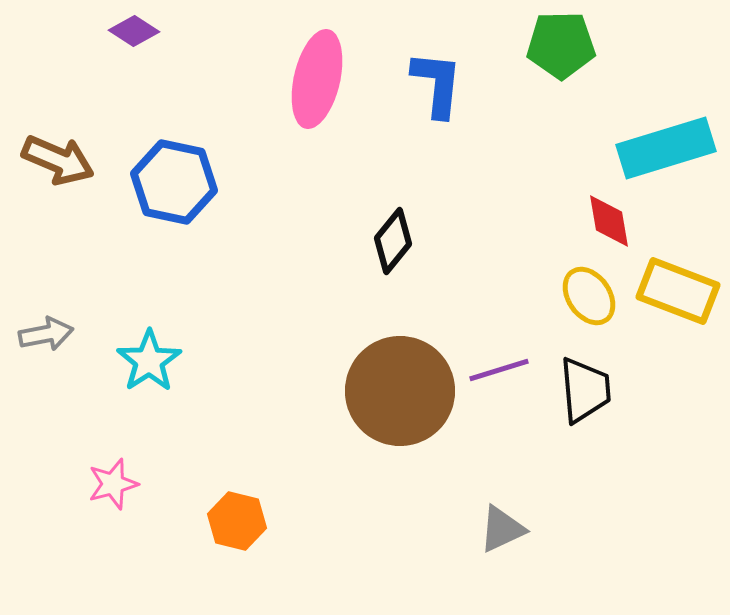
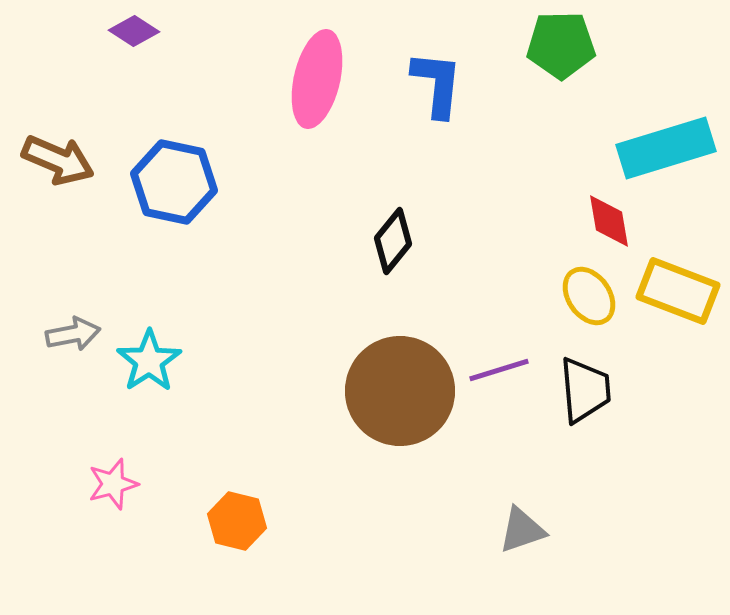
gray arrow: moved 27 px right
gray triangle: moved 20 px right, 1 px down; rotated 6 degrees clockwise
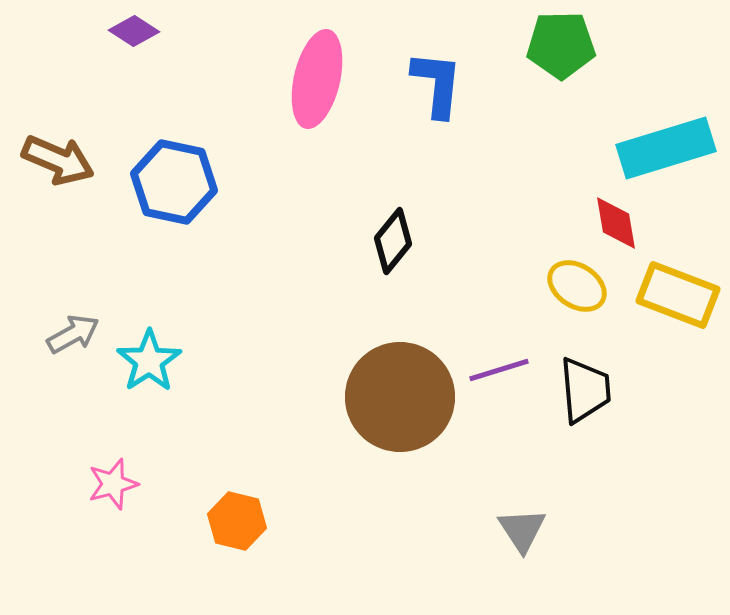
red diamond: moved 7 px right, 2 px down
yellow rectangle: moved 4 px down
yellow ellipse: moved 12 px left, 10 px up; rotated 22 degrees counterclockwise
gray arrow: rotated 18 degrees counterclockwise
brown circle: moved 6 px down
gray triangle: rotated 44 degrees counterclockwise
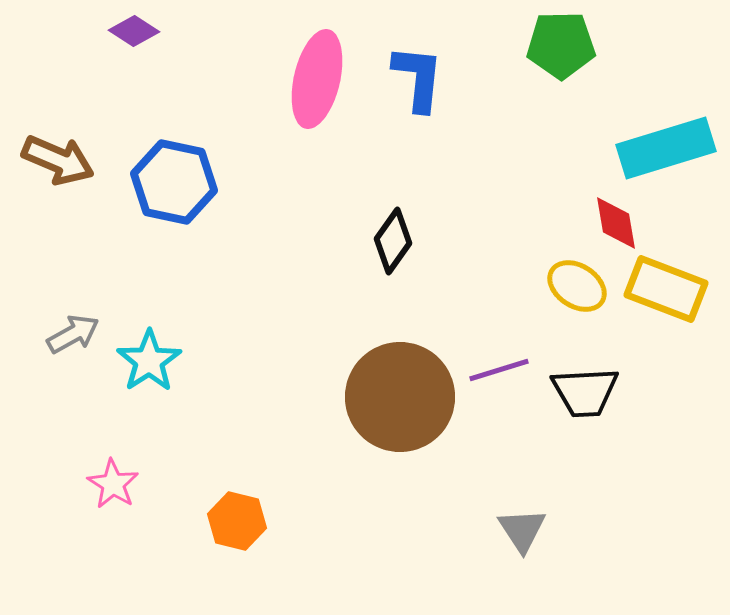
blue L-shape: moved 19 px left, 6 px up
black diamond: rotated 4 degrees counterclockwise
yellow rectangle: moved 12 px left, 6 px up
black trapezoid: moved 2 px down; rotated 92 degrees clockwise
pink star: rotated 24 degrees counterclockwise
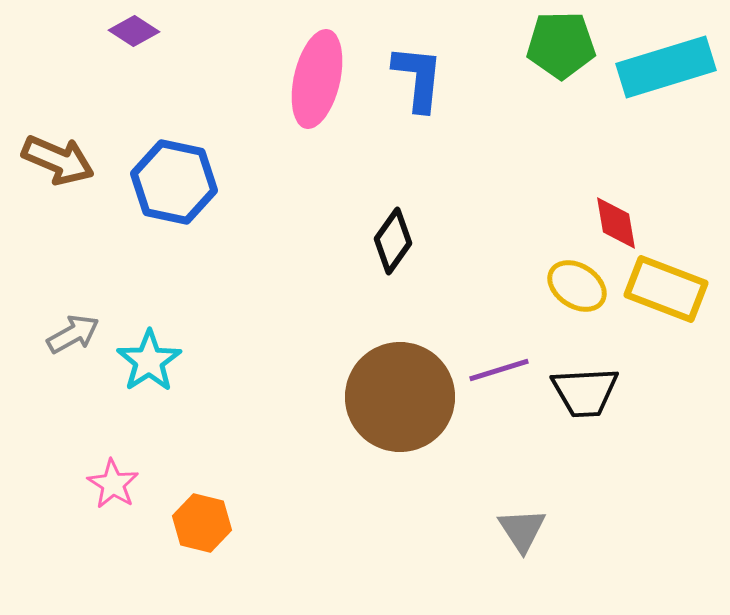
cyan rectangle: moved 81 px up
orange hexagon: moved 35 px left, 2 px down
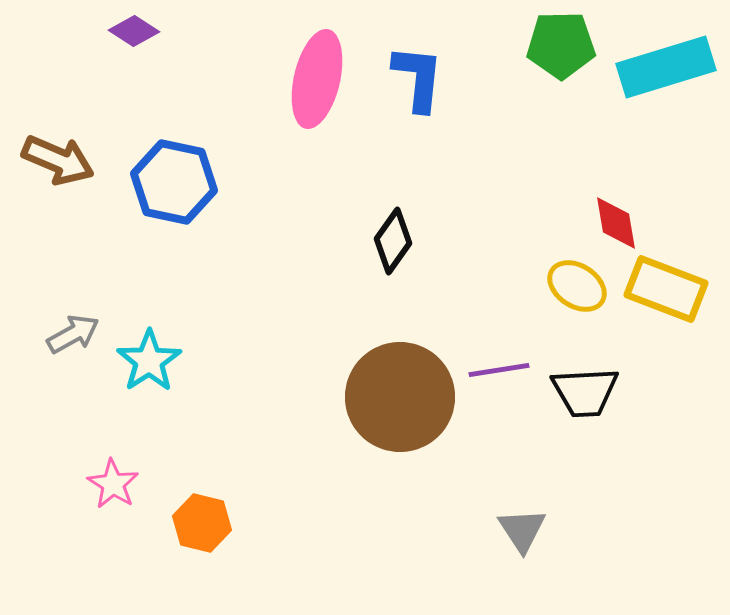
purple line: rotated 8 degrees clockwise
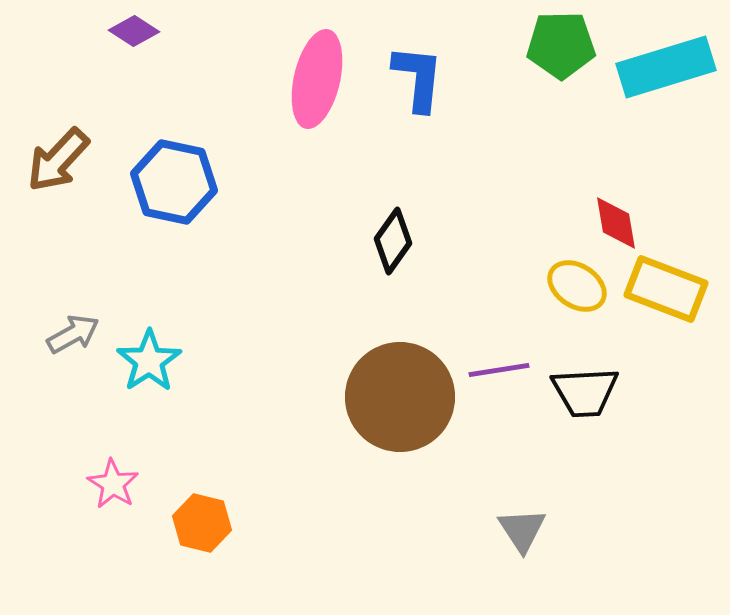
brown arrow: rotated 110 degrees clockwise
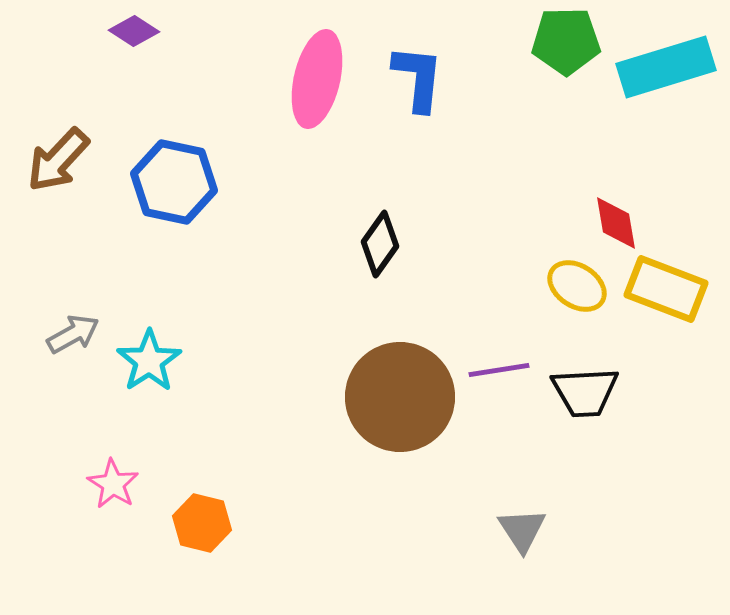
green pentagon: moved 5 px right, 4 px up
black diamond: moved 13 px left, 3 px down
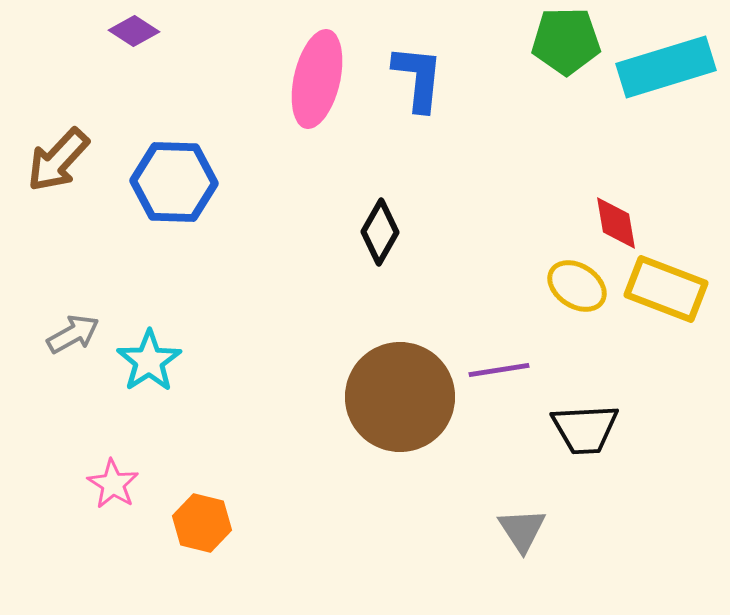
blue hexagon: rotated 10 degrees counterclockwise
black diamond: moved 12 px up; rotated 6 degrees counterclockwise
black trapezoid: moved 37 px down
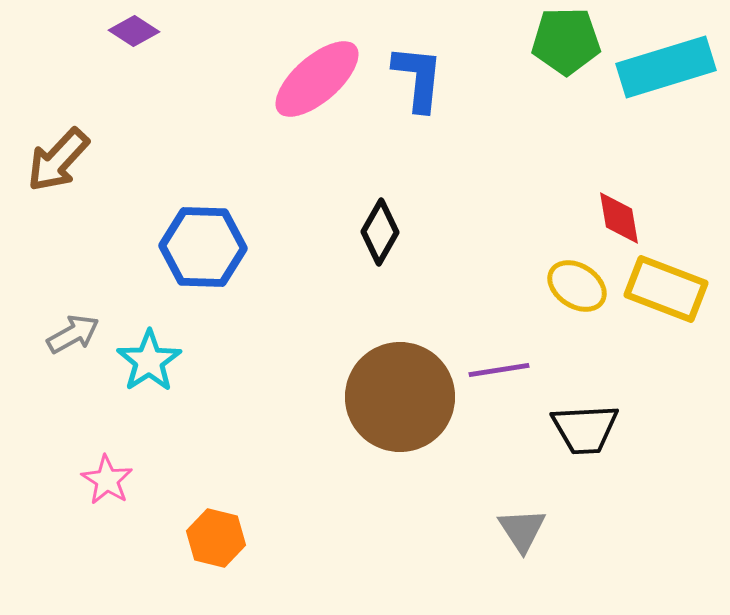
pink ellipse: rotated 36 degrees clockwise
blue hexagon: moved 29 px right, 65 px down
red diamond: moved 3 px right, 5 px up
pink star: moved 6 px left, 4 px up
orange hexagon: moved 14 px right, 15 px down
